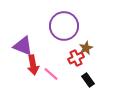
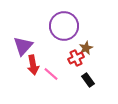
purple triangle: rotated 50 degrees clockwise
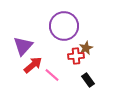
red cross: moved 2 px up; rotated 21 degrees clockwise
red arrow: rotated 120 degrees counterclockwise
pink line: moved 1 px right, 1 px down
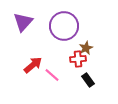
purple triangle: moved 24 px up
red cross: moved 2 px right, 3 px down
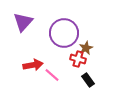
purple circle: moved 7 px down
red cross: rotated 21 degrees clockwise
red arrow: rotated 30 degrees clockwise
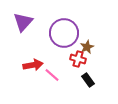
brown star: moved 1 px right, 1 px up
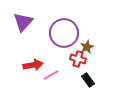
pink line: moved 1 px left; rotated 70 degrees counterclockwise
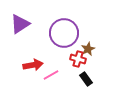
purple triangle: moved 3 px left, 2 px down; rotated 15 degrees clockwise
brown star: moved 1 px right, 2 px down
black rectangle: moved 2 px left, 1 px up
